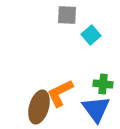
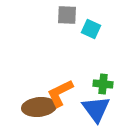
cyan square: moved 6 px up; rotated 24 degrees counterclockwise
brown ellipse: rotated 68 degrees clockwise
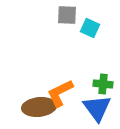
cyan square: moved 1 px left, 1 px up
blue triangle: moved 1 px right, 1 px up
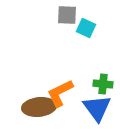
cyan square: moved 4 px left
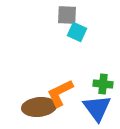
cyan square: moved 9 px left, 4 px down
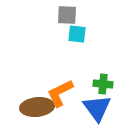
cyan square: moved 2 px down; rotated 18 degrees counterclockwise
brown ellipse: moved 2 px left
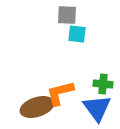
orange L-shape: rotated 12 degrees clockwise
brown ellipse: rotated 12 degrees counterclockwise
